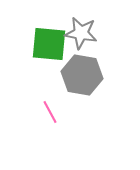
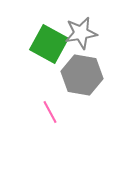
gray star: rotated 20 degrees counterclockwise
green square: rotated 24 degrees clockwise
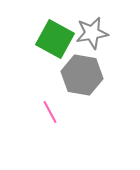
gray star: moved 11 px right
green square: moved 6 px right, 5 px up
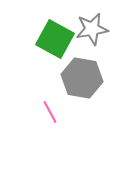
gray star: moved 4 px up
gray hexagon: moved 3 px down
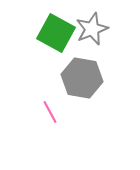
gray star: rotated 12 degrees counterclockwise
green square: moved 1 px right, 6 px up
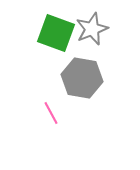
green square: rotated 9 degrees counterclockwise
pink line: moved 1 px right, 1 px down
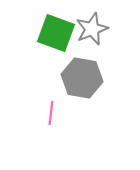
pink line: rotated 35 degrees clockwise
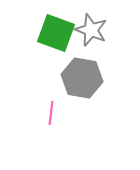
gray star: moved 1 px left, 1 px down; rotated 28 degrees counterclockwise
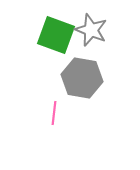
green square: moved 2 px down
pink line: moved 3 px right
